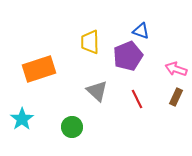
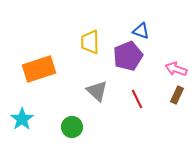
brown rectangle: moved 1 px right, 2 px up
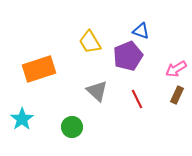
yellow trapezoid: rotated 30 degrees counterclockwise
pink arrow: rotated 50 degrees counterclockwise
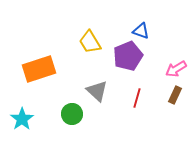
brown rectangle: moved 2 px left
red line: moved 1 px up; rotated 42 degrees clockwise
green circle: moved 13 px up
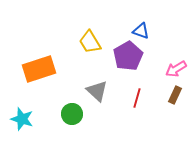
purple pentagon: rotated 8 degrees counterclockwise
cyan star: rotated 20 degrees counterclockwise
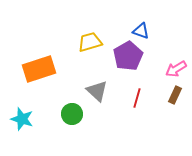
yellow trapezoid: rotated 105 degrees clockwise
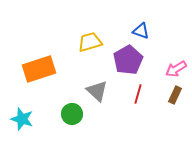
purple pentagon: moved 4 px down
red line: moved 1 px right, 4 px up
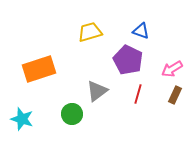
yellow trapezoid: moved 10 px up
purple pentagon: rotated 16 degrees counterclockwise
pink arrow: moved 4 px left
gray triangle: rotated 40 degrees clockwise
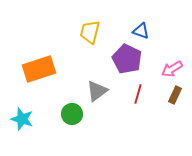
yellow trapezoid: rotated 60 degrees counterclockwise
purple pentagon: moved 1 px left, 1 px up
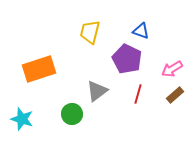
brown rectangle: rotated 24 degrees clockwise
